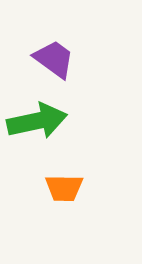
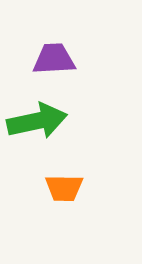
purple trapezoid: rotated 39 degrees counterclockwise
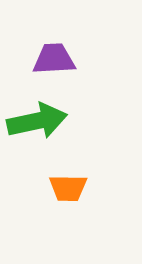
orange trapezoid: moved 4 px right
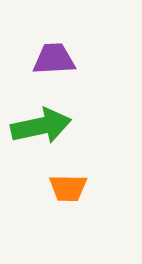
green arrow: moved 4 px right, 5 px down
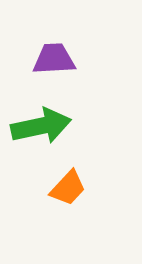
orange trapezoid: rotated 48 degrees counterclockwise
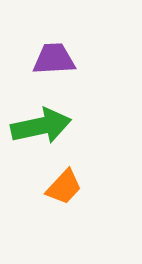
orange trapezoid: moved 4 px left, 1 px up
